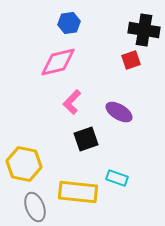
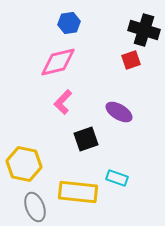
black cross: rotated 8 degrees clockwise
pink L-shape: moved 9 px left
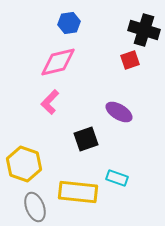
red square: moved 1 px left
pink L-shape: moved 13 px left
yellow hexagon: rotated 8 degrees clockwise
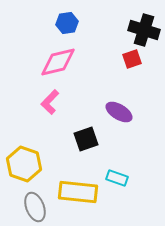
blue hexagon: moved 2 px left
red square: moved 2 px right, 1 px up
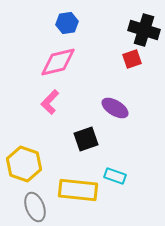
purple ellipse: moved 4 px left, 4 px up
cyan rectangle: moved 2 px left, 2 px up
yellow rectangle: moved 2 px up
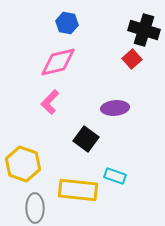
blue hexagon: rotated 20 degrees clockwise
red square: rotated 24 degrees counterclockwise
purple ellipse: rotated 36 degrees counterclockwise
black square: rotated 35 degrees counterclockwise
yellow hexagon: moved 1 px left
gray ellipse: moved 1 px down; rotated 20 degrees clockwise
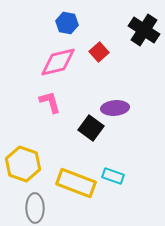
black cross: rotated 16 degrees clockwise
red square: moved 33 px left, 7 px up
pink L-shape: rotated 120 degrees clockwise
black square: moved 5 px right, 11 px up
cyan rectangle: moved 2 px left
yellow rectangle: moved 2 px left, 7 px up; rotated 15 degrees clockwise
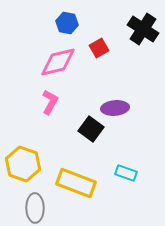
black cross: moved 1 px left, 1 px up
red square: moved 4 px up; rotated 12 degrees clockwise
pink L-shape: rotated 45 degrees clockwise
black square: moved 1 px down
cyan rectangle: moved 13 px right, 3 px up
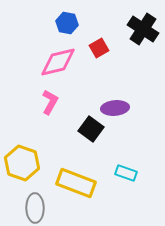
yellow hexagon: moved 1 px left, 1 px up
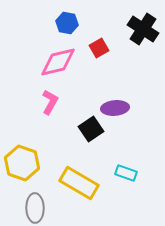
black square: rotated 20 degrees clockwise
yellow rectangle: moved 3 px right; rotated 9 degrees clockwise
